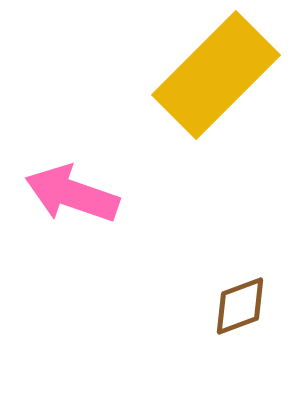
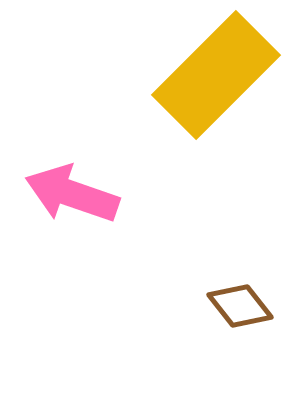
brown diamond: rotated 72 degrees clockwise
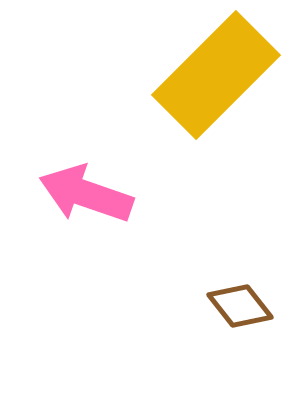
pink arrow: moved 14 px right
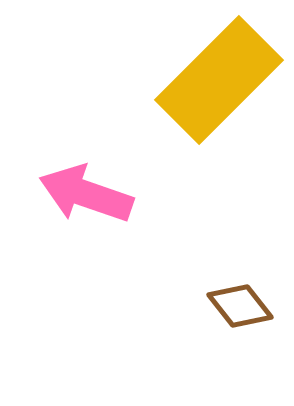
yellow rectangle: moved 3 px right, 5 px down
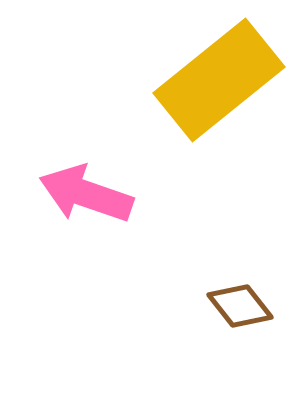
yellow rectangle: rotated 6 degrees clockwise
